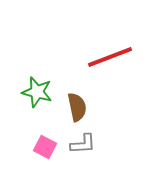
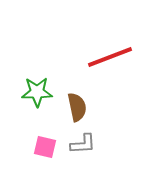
green star: rotated 16 degrees counterclockwise
pink square: rotated 15 degrees counterclockwise
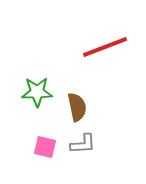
red line: moved 5 px left, 10 px up
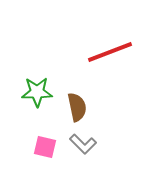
red line: moved 5 px right, 5 px down
gray L-shape: rotated 48 degrees clockwise
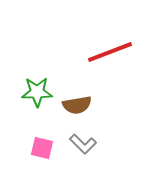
brown semicircle: moved 2 px up; rotated 92 degrees clockwise
pink square: moved 3 px left, 1 px down
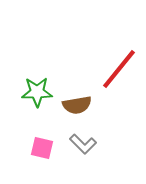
red line: moved 9 px right, 17 px down; rotated 30 degrees counterclockwise
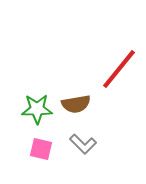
green star: moved 17 px down
brown semicircle: moved 1 px left, 1 px up
pink square: moved 1 px left, 1 px down
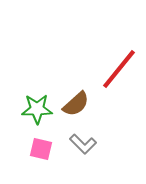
brown semicircle: rotated 32 degrees counterclockwise
